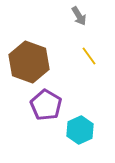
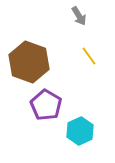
cyan hexagon: moved 1 px down
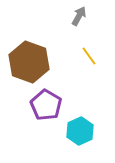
gray arrow: rotated 120 degrees counterclockwise
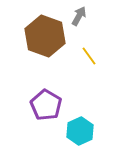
brown hexagon: moved 16 px right, 26 px up
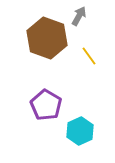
brown hexagon: moved 2 px right, 2 px down
